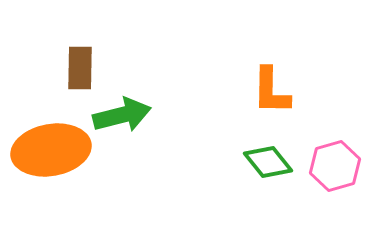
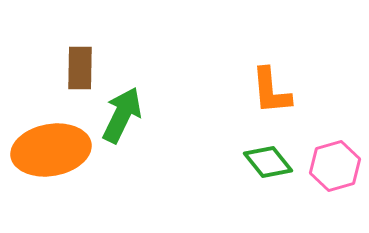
orange L-shape: rotated 6 degrees counterclockwise
green arrow: rotated 50 degrees counterclockwise
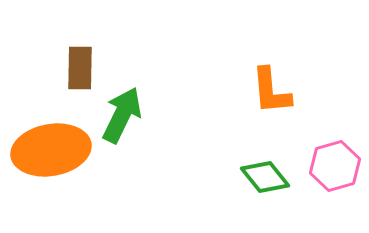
green diamond: moved 3 px left, 15 px down
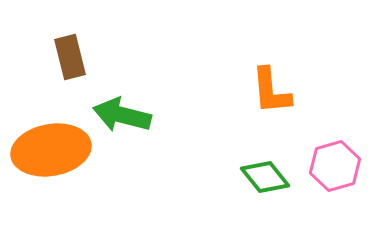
brown rectangle: moved 10 px left, 11 px up; rotated 15 degrees counterclockwise
green arrow: rotated 102 degrees counterclockwise
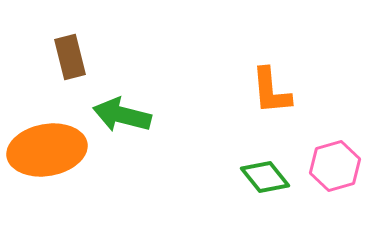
orange ellipse: moved 4 px left
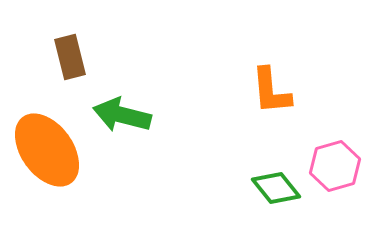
orange ellipse: rotated 64 degrees clockwise
green diamond: moved 11 px right, 11 px down
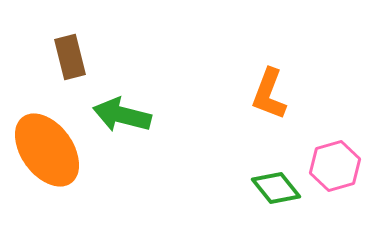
orange L-shape: moved 2 px left, 3 px down; rotated 26 degrees clockwise
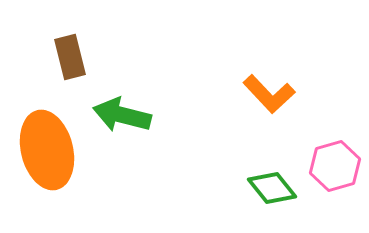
orange L-shape: rotated 64 degrees counterclockwise
orange ellipse: rotated 22 degrees clockwise
green diamond: moved 4 px left
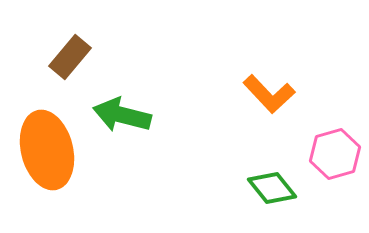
brown rectangle: rotated 54 degrees clockwise
pink hexagon: moved 12 px up
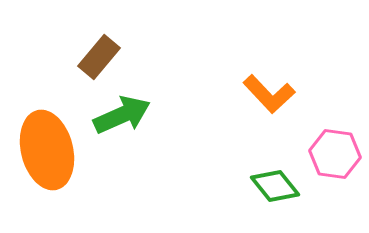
brown rectangle: moved 29 px right
green arrow: rotated 142 degrees clockwise
pink hexagon: rotated 24 degrees clockwise
green diamond: moved 3 px right, 2 px up
